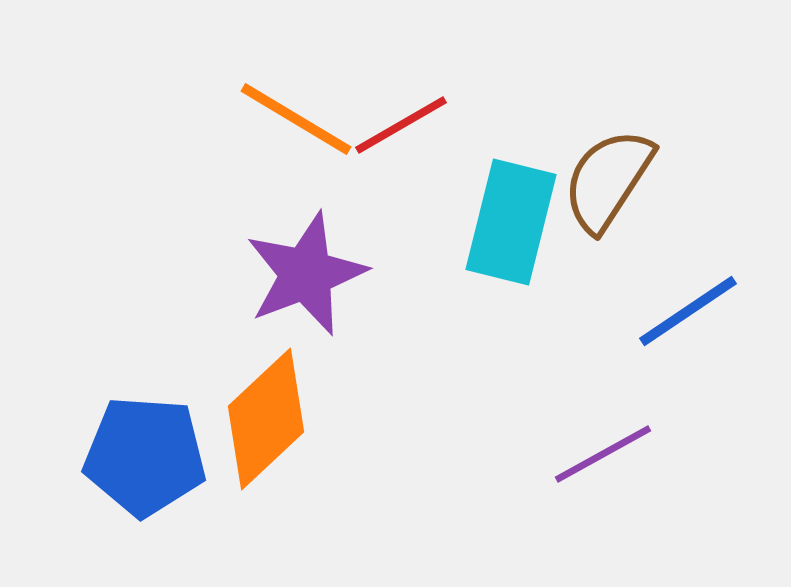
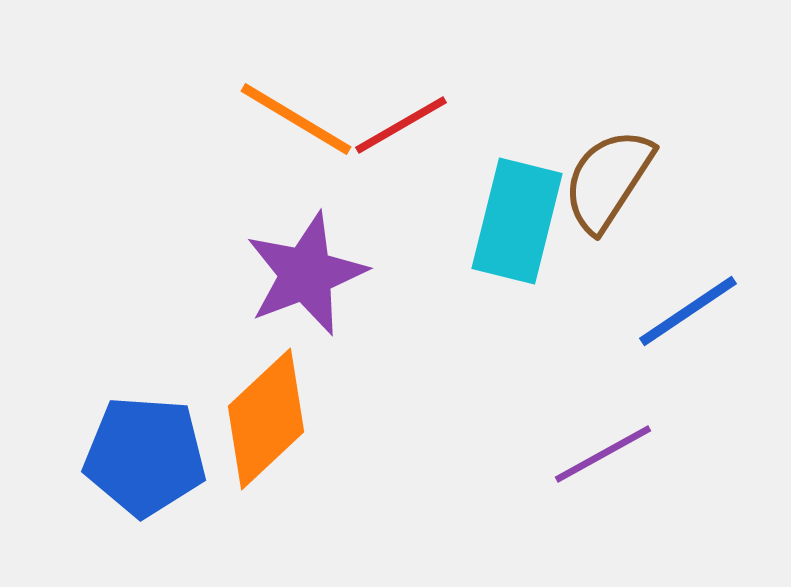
cyan rectangle: moved 6 px right, 1 px up
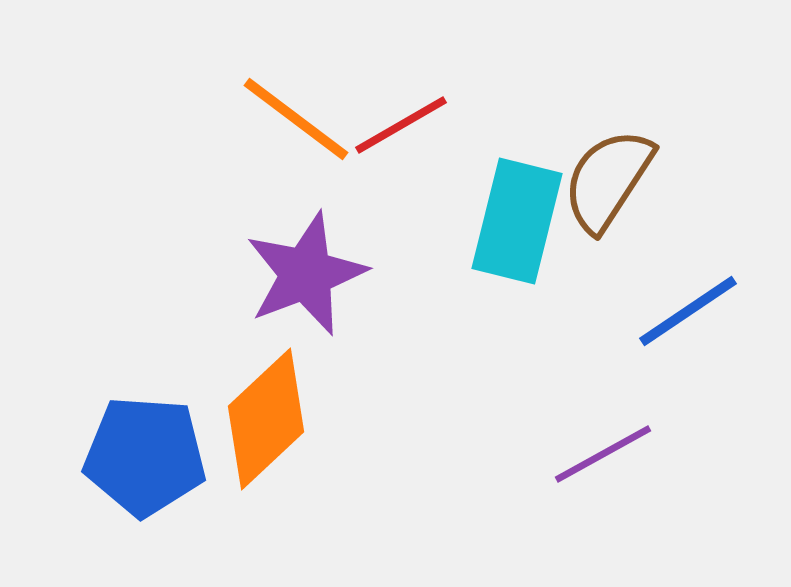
orange line: rotated 6 degrees clockwise
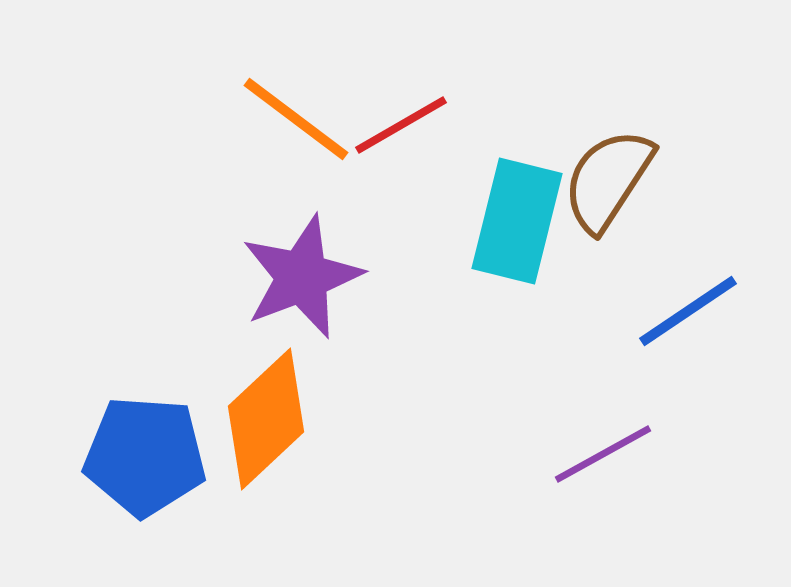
purple star: moved 4 px left, 3 px down
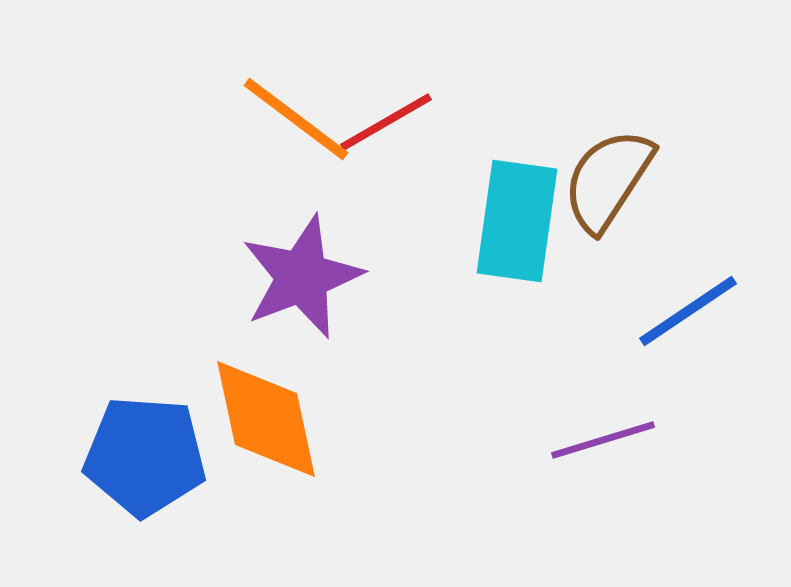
red line: moved 15 px left, 3 px up
cyan rectangle: rotated 6 degrees counterclockwise
orange diamond: rotated 59 degrees counterclockwise
purple line: moved 14 px up; rotated 12 degrees clockwise
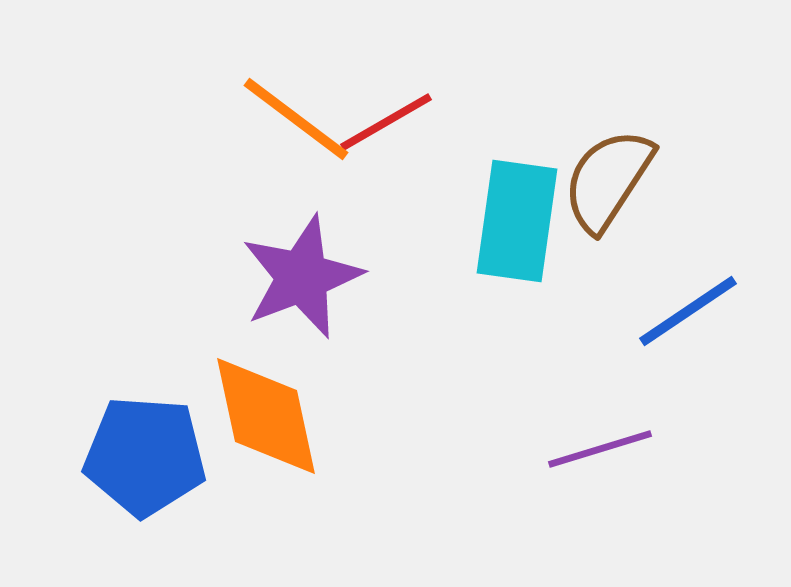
orange diamond: moved 3 px up
purple line: moved 3 px left, 9 px down
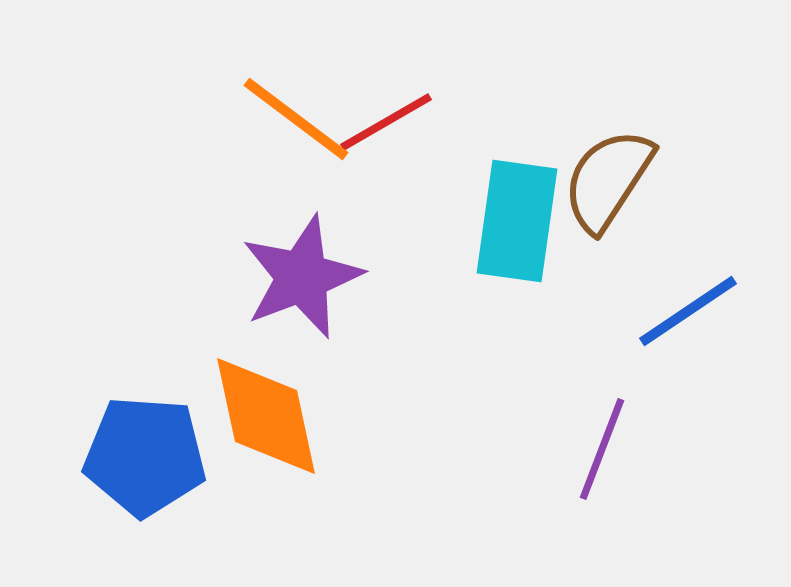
purple line: moved 2 px right; rotated 52 degrees counterclockwise
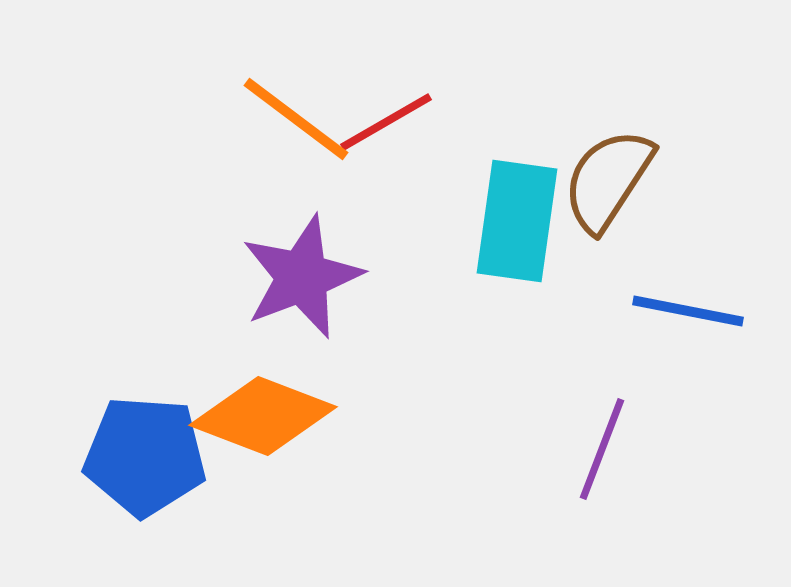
blue line: rotated 45 degrees clockwise
orange diamond: moved 3 px left; rotated 57 degrees counterclockwise
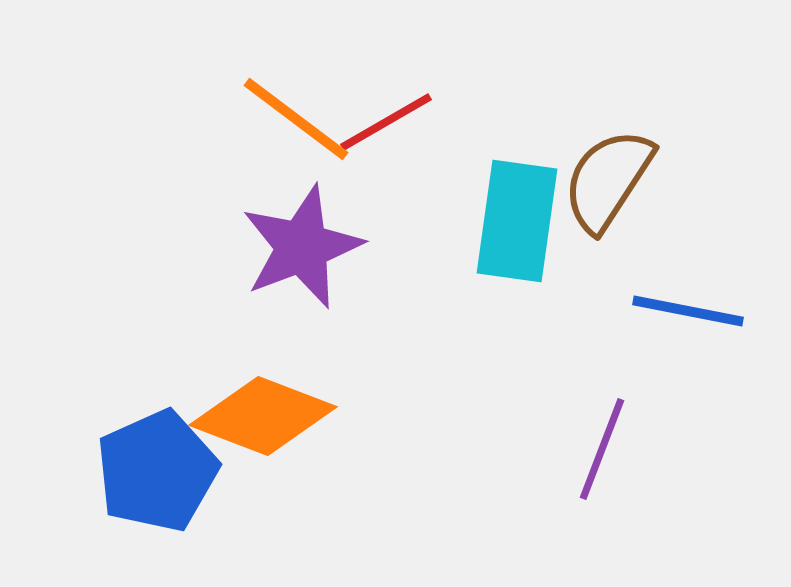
purple star: moved 30 px up
blue pentagon: moved 12 px right, 15 px down; rotated 28 degrees counterclockwise
